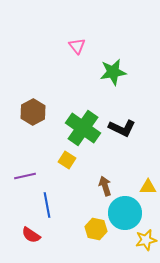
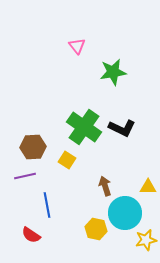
brown hexagon: moved 35 px down; rotated 25 degrees clockwise
green cross: moved 1 px right, 1 px up
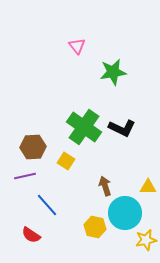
yellow square: moved 1 px left, 1 px down
blue line: rotated 30 degrees counterclockwise
yellow hexagon: moved 1 px left, 2 px up
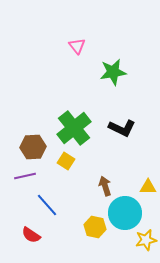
green cross: moved 10 px left, 1 px down; rotated 16 degrees clockwise
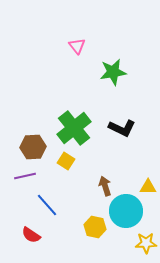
cyan circle: moved 1 px right, 2 px up
yellow star: moved 3 px down; rotated 10 degrees clockwise
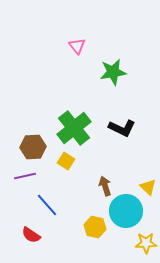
yellow triangle: rotated 42 degrees clockwise
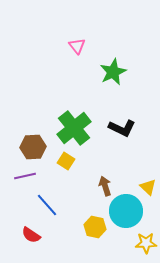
green star: rotated 16 degrees counterclockwise
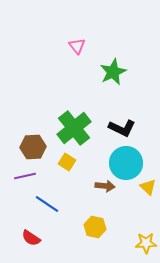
yellow square: moved 1 px right, 1 px down
brown arrow: rotated 114 degrees clockwise
blue line: moved 1 px up; rotated 15 degrees counterclockwise
cyan circle: moved 48 px up
red semicircle: moved 3 px down
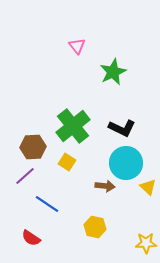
green cross: moved 1 px left, 2 px up
purple line: rotated 30 degrees counterclockwise
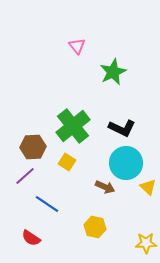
brown arrow: moved 1 px down; rotated 18 degrees clockwise
